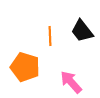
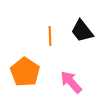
orange pentagon: moved 5 px down; rotated 16 degrees clockwise
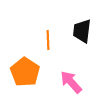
black trapezoid: rotated 45 degrees clockwise
orange line: moved 2 px left, 4 px down
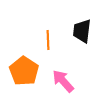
orange pentagon: moved 1 px left, 1 px up
pink arrow: moved 8 px left, 1 px up
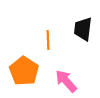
black trapezoid: moved 1 px right, 2 px up
pink arrow: moved 3 px right
